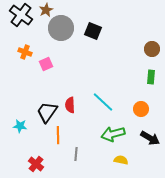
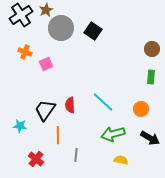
black cross: rotated 20 degrees clockwise
black square: rotated 12 degrees clockwise
black trapezoid: moved 2 px left, 2 px up
gray line: moved 1 px down
red cross: moved 5 px up
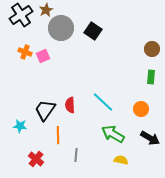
pink square: moved 3 px left, 8 px up
green arrow: rotated 45 degrees clockwise
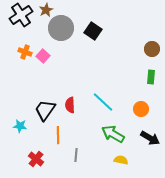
pink square: rotated 24 degrees counterclockwise
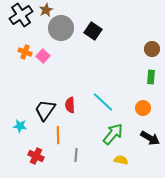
orange circle: moved 2 px right, 1 px up
green arrow: rotated 100 degrees clockwise
red cross: moved 3 px up; rotated 14 degrees counterclockwise
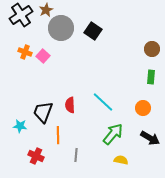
black trapezoid: moved 2 px left, 2 px down; rotated 15 degrees counterclockwise
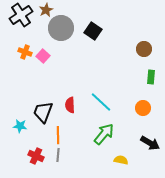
brown circle: moved 8 px left
cyan line: moved 2 px left
green arrow: moved 9 px left
black arrow: moved 5 px down
gray line: moved 18 px left
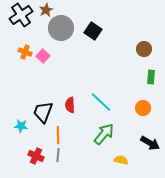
cyan star: moved 1 px right
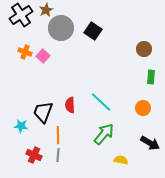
red cross: moved 2 px left, 1 px up
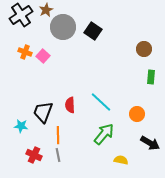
gray circle: moved 2 px right, 1 px up
orange circle: moved 6 px left, 6 px down
gray line: rotated 16 degrees counterclockwise
